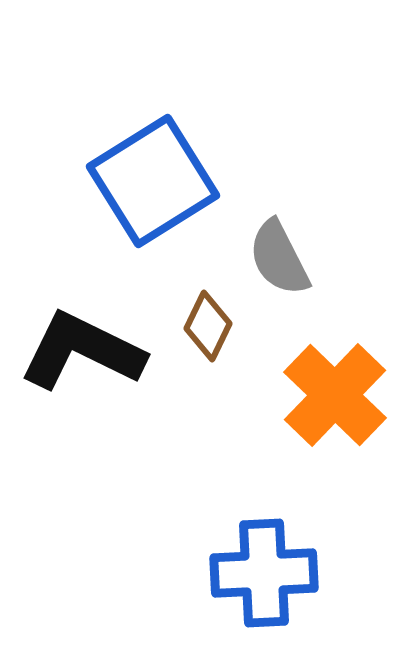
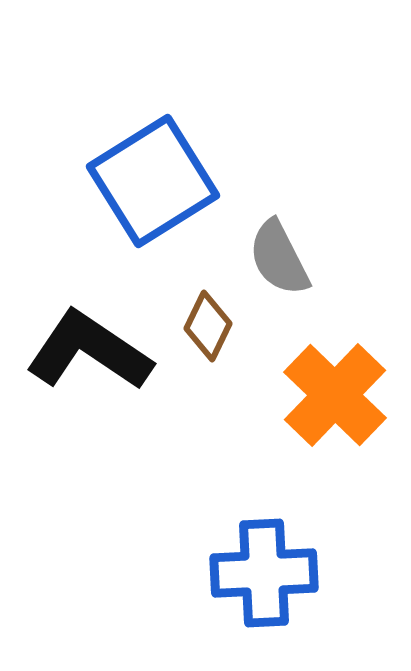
black L-shape: moved 7 px right; rotated 8 degrees clockwise
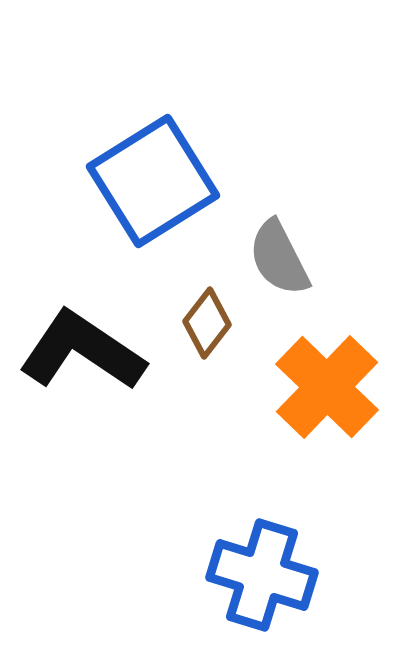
brown diamond: moved 1 px left, 3 px up; rotated 12 degrees clockwise
black L-shape: moved 7 px left
orange cross: moved 8 px left, 8 px up
blue cross: moved 2 px left, 2 px down; rotated 20 degrees clockwise
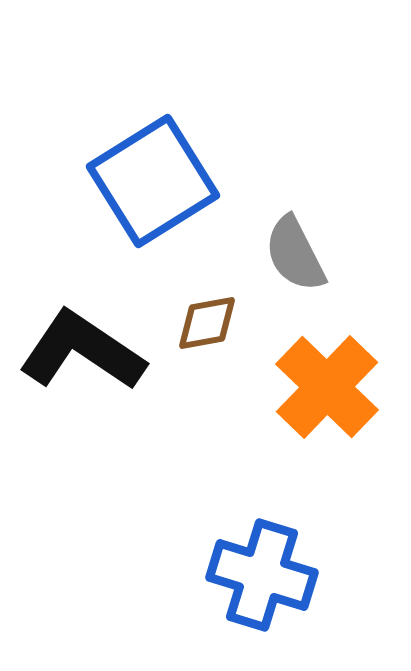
gray semicircle: moved 16 px right, 4 px up
brown diamond: rotated 42 degrees clockwise
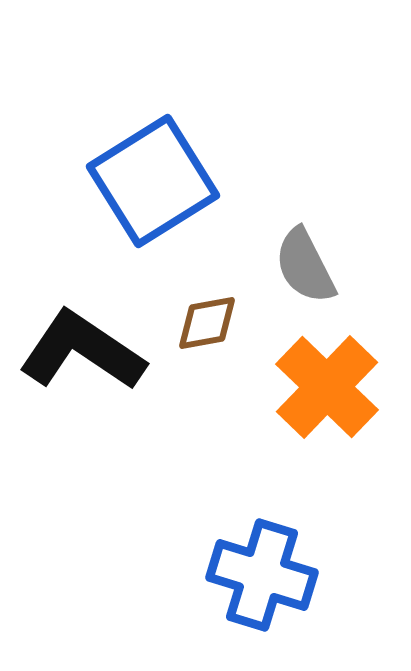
gray semicircle: moved 10 px right, 12 px down
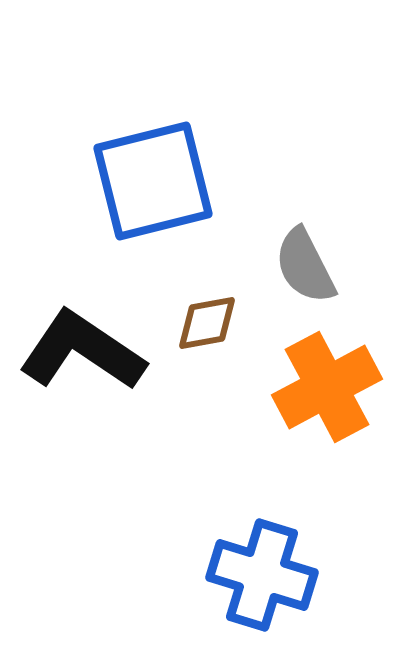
blue square: rotated 18 degrees clockwise
orange cross: rotated 18 degrees clockwise
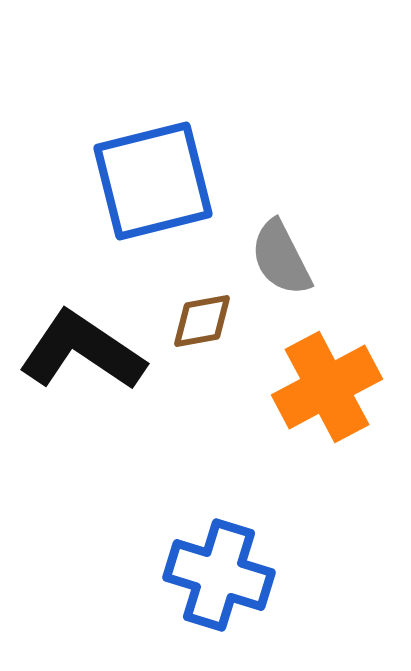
gray semicircle: moved 24 px left, 8 px up
brown diamond: moved 5 px left, 2 px up
blue cross: moved 43 px left
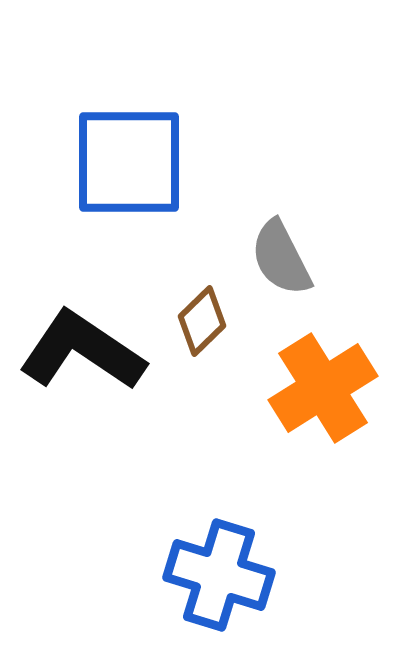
blue square: moved 24 px left, 19 px up; rotated 14 degrees clockwise
brown diamond: rotated 34 degrees counterclockwise
orange cross: moved 4 px left, 1 px down; rotated 4 degrees counterclockwise
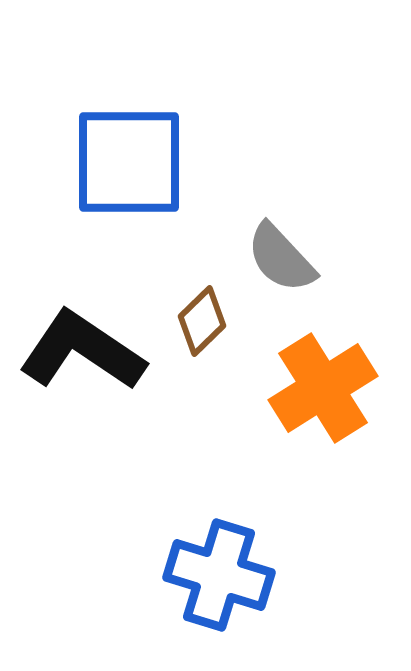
gray semicircle: rotated 16 degrees counterclockwise
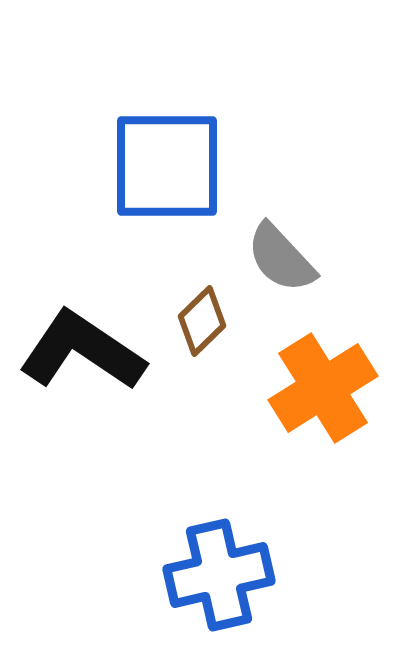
blue square: moved 38 px right, 4 px down
blue cross: rotated 30 degrees counterclockwise
